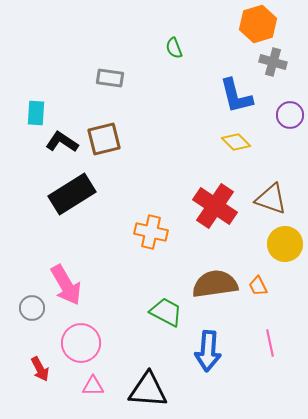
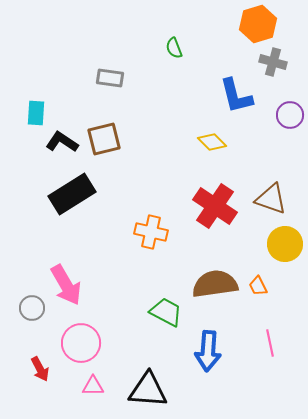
yellow diamond: moved 24 px left
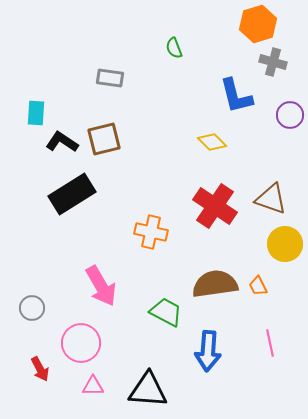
pink arrow: moved 35 px right, 1 px down
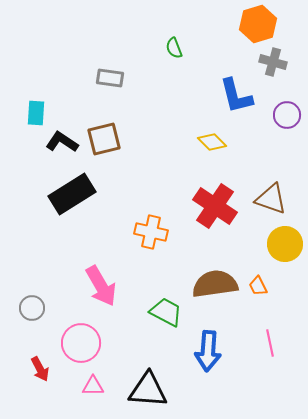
purple circle: moved 3 px left
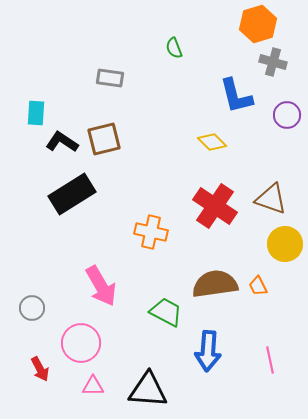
pink line: moved 17 px down
